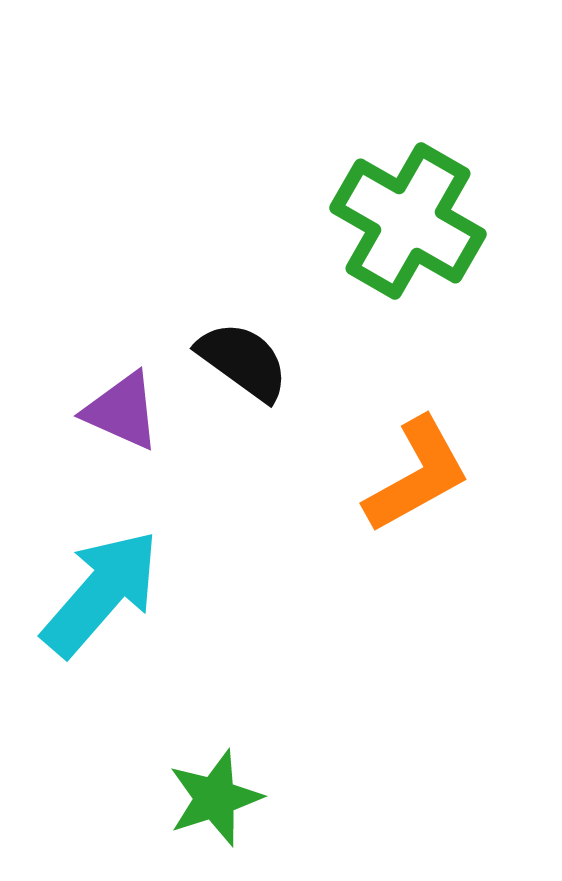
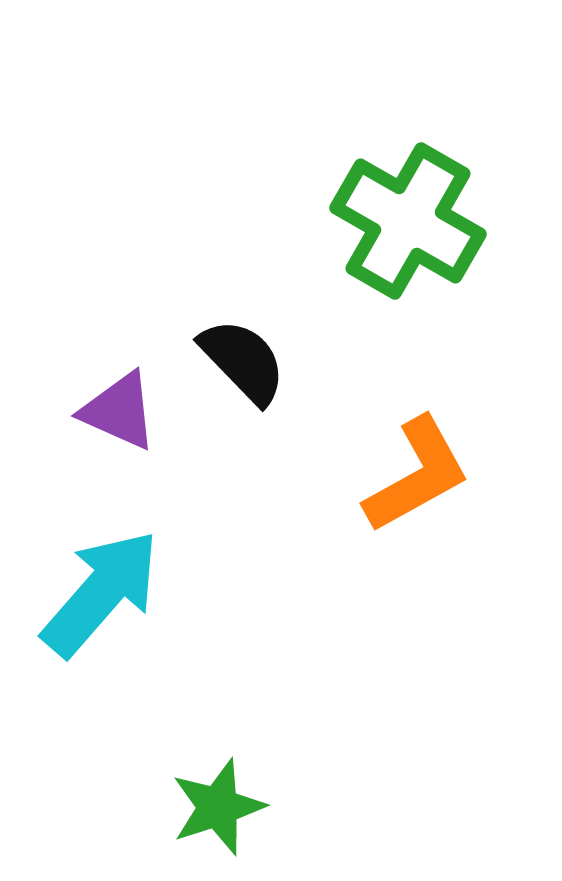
black semicircle: rotated 10 degrees clockwise
purple triangle: moved 3 px left
green star: moved 3 px right, 9 px down
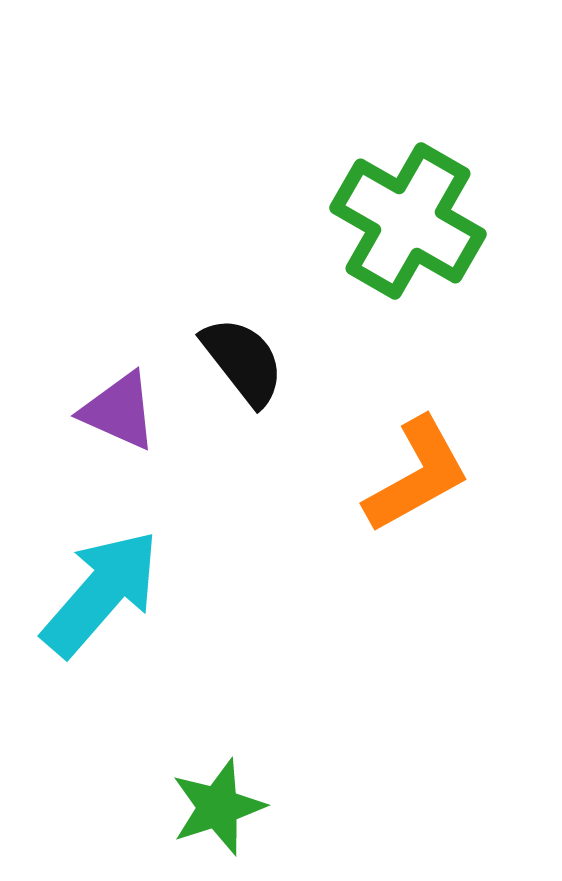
black semicircle: rotated 6 degrees clockwise
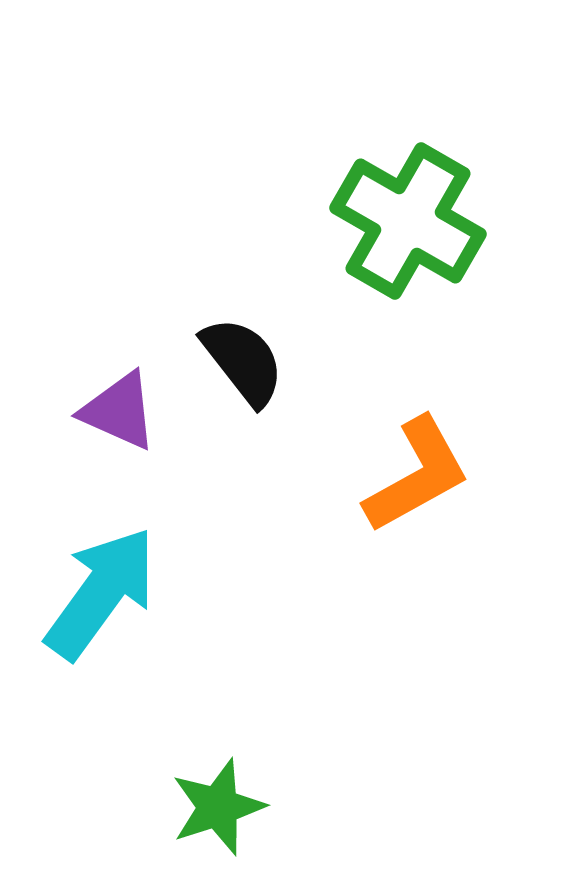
cyan arrow: rotated 5 degrees counterclockwise
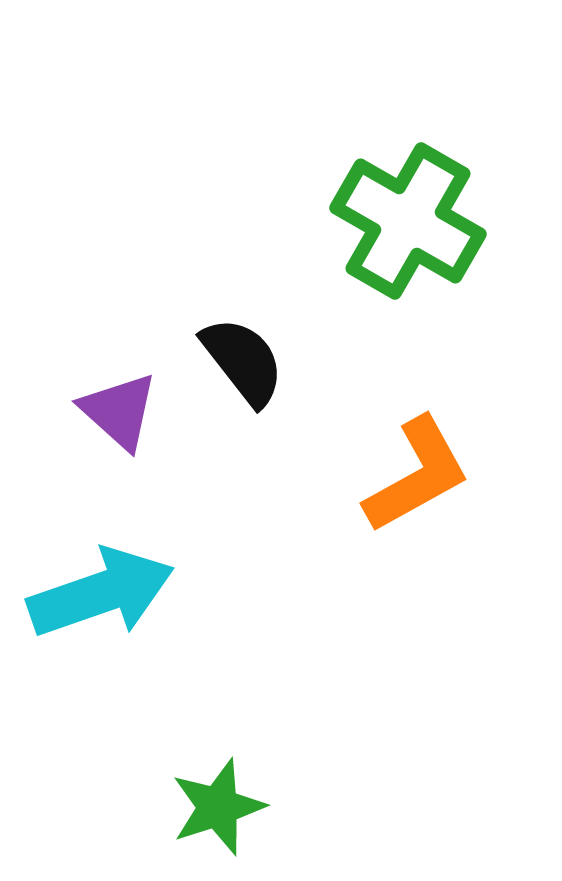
purple triangle: rotated 18 degrees clockwise
cyan arrow: rotated 35 degrees clockwise
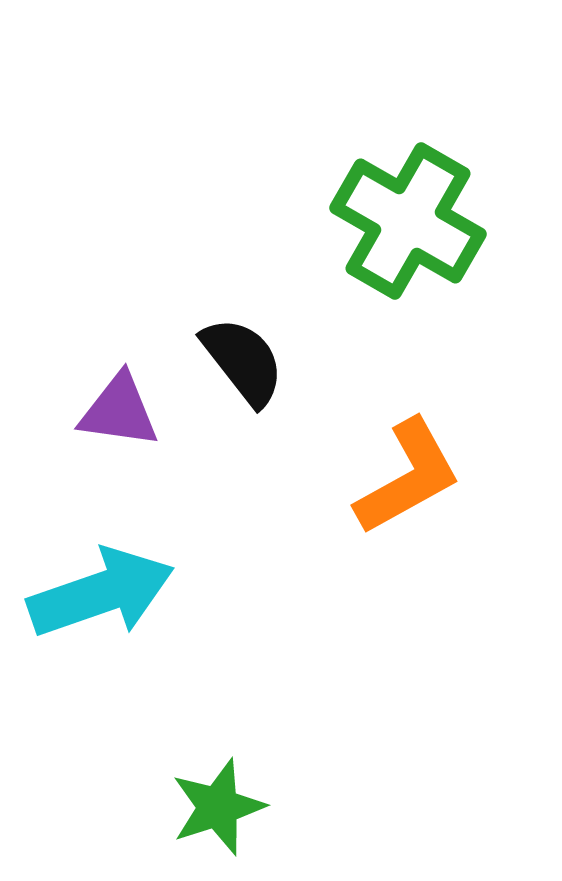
purple triangle: rotated 34 degrees counterclockwise
orange L-shape: moved 9 px left, 2 px down
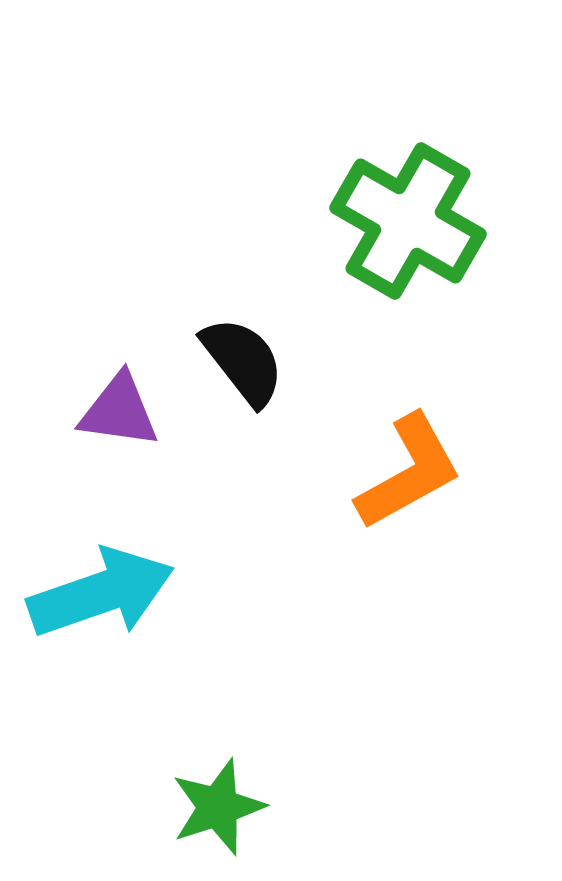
orange L-shape: moved 1 px right, 5 px up
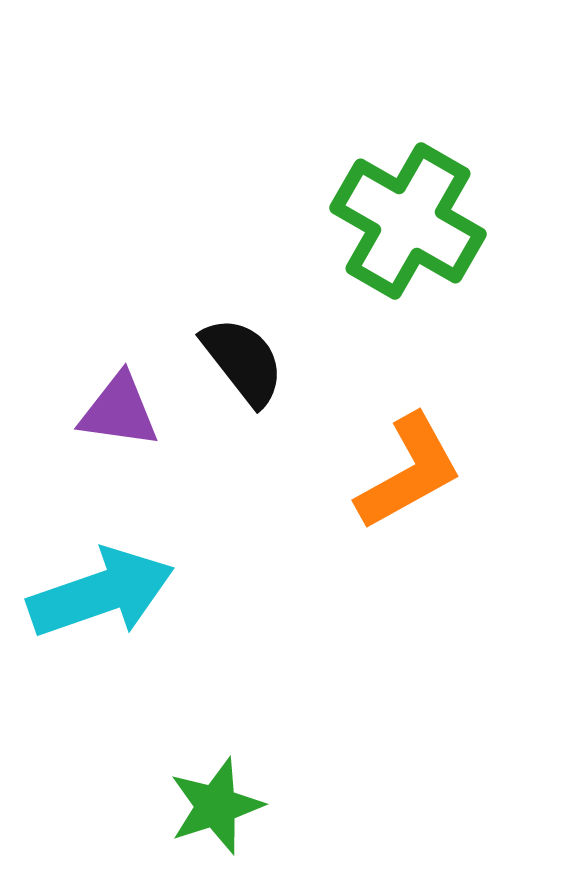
green star: moved 2 px left, 1 px up
